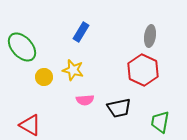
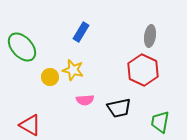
yellow circle: moved 6 px right
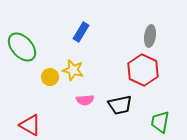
black trapezoid: moved 1 px right, 3 px up
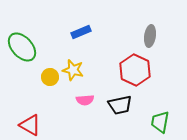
blue rectangle: rotated 36 degrees clockwise
red hexagon: moved 8 px left
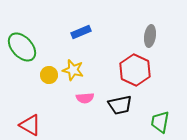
yellow circle: moved 1 px left, 2 px up
pink semicircle: moved 2 px up
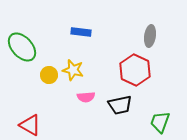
blue rectangle: rotated 30 degrees clockwise
pink semicircle: moved 1 px right, 1 px up
green trapezoid: rotated 10 degrees clockwise
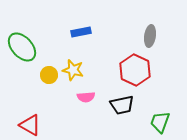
blue rectangle: rotated 18 degrees counterclockwise
black trapezoid: moved 2 px right
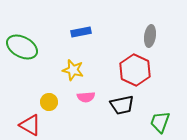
green ellipse: rotated 20 degrees counterclockwise
yellow circle: moved 27 px down
